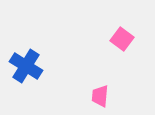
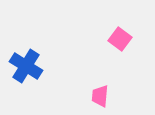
pink square: moved 2 px left
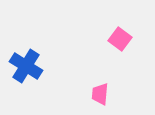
pink trapezoid: moved 2 px up
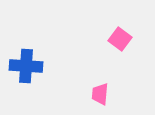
blue cross: rotated 28 degrees counterclockwise
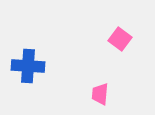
blue cross: moved 2 px right
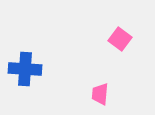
blue cross: moved 3 px left, 3 px down
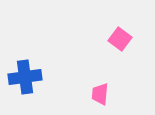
blue cross: moved 8 px down; rotated 12 degrees counterclockwise
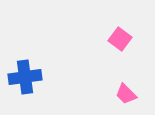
pink trapezoid: moved 26 px right; rotated 50 degrees counterclockwise
